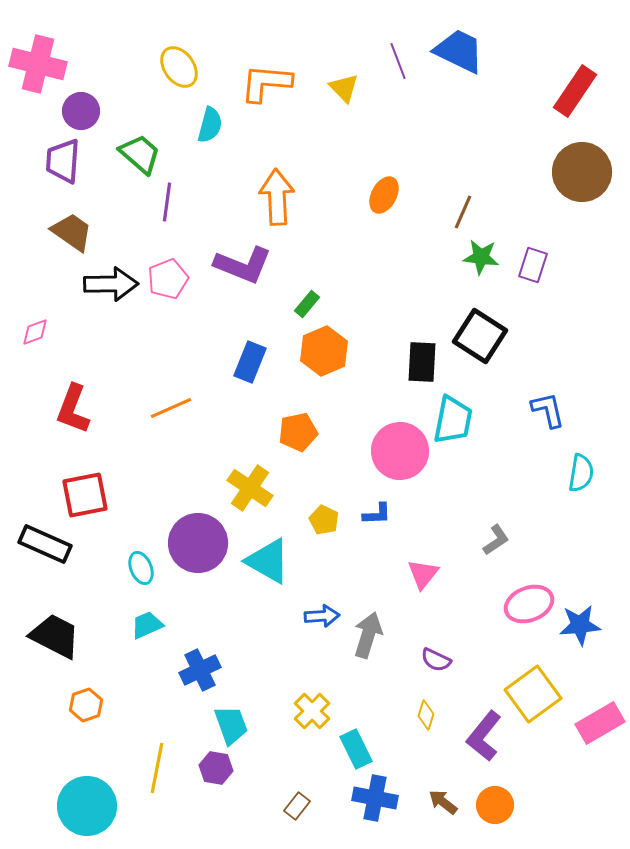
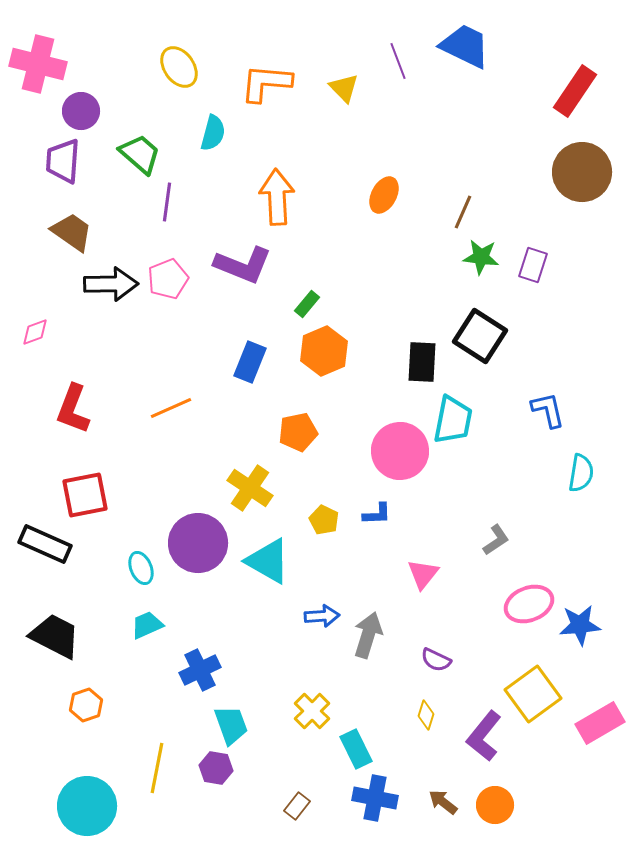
blue trapezoid at (459, 51): moved 6 px right, 5 px up
cyan semicircle at (210, 125): moved 3 px right, 8 px down
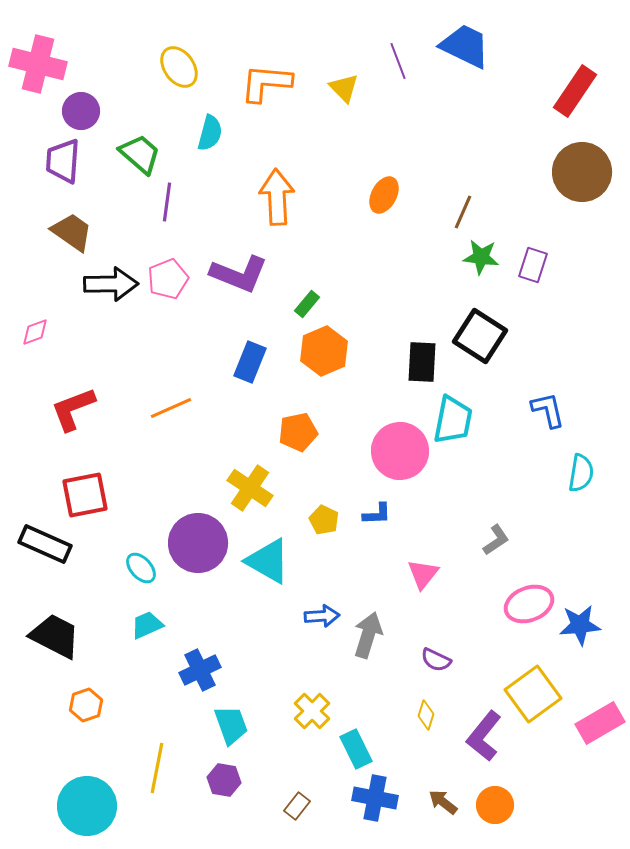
cyan semicircle at (213, 133): moved 3 px left
purple L-shape at (243, 265): moved 4 px left, 9 px down
red L-shape at (73, 409): rotated 48 degrees clockwise
cyan ellipse at (141, 568): rotated 20 degrees counterclockwise
purple hexagon at (216, 768): moved 8 px right, 12 px down
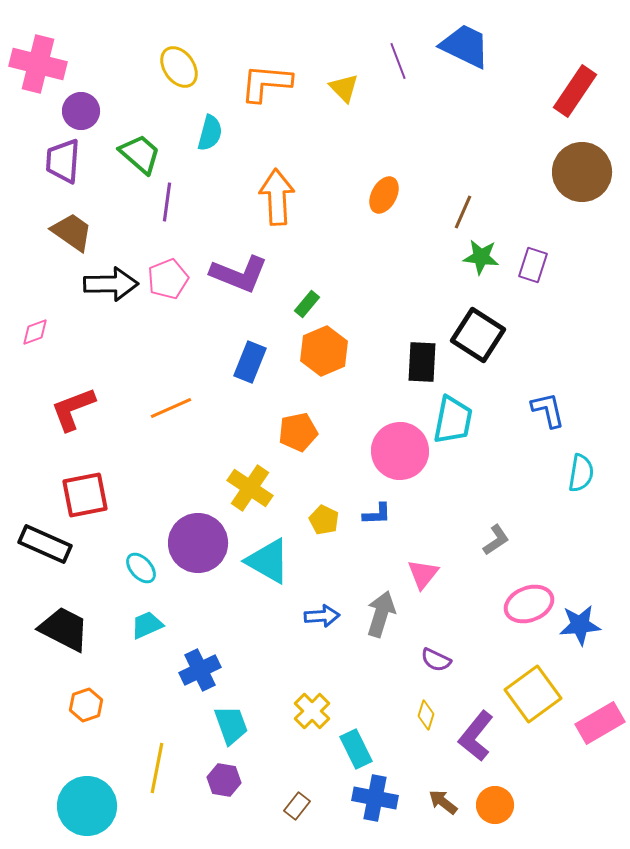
black square at (480, 336): moved 2 px left, 1 px up
gray arrow at (368, 635): moved 13 px right, 21 px up
black trapezoid at (55, 636): moved 9 px right, 7 px up
purple L-shape at (484, 736): moved 8 px left
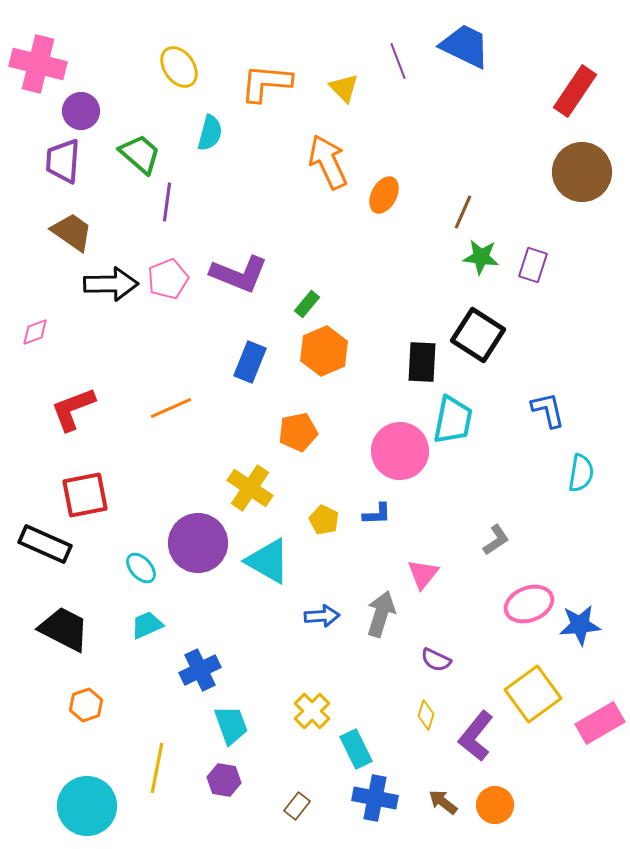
orange arrow at (277, 197): moved 51 px right, 35 px up; rotated 22 degrees counterclockwise
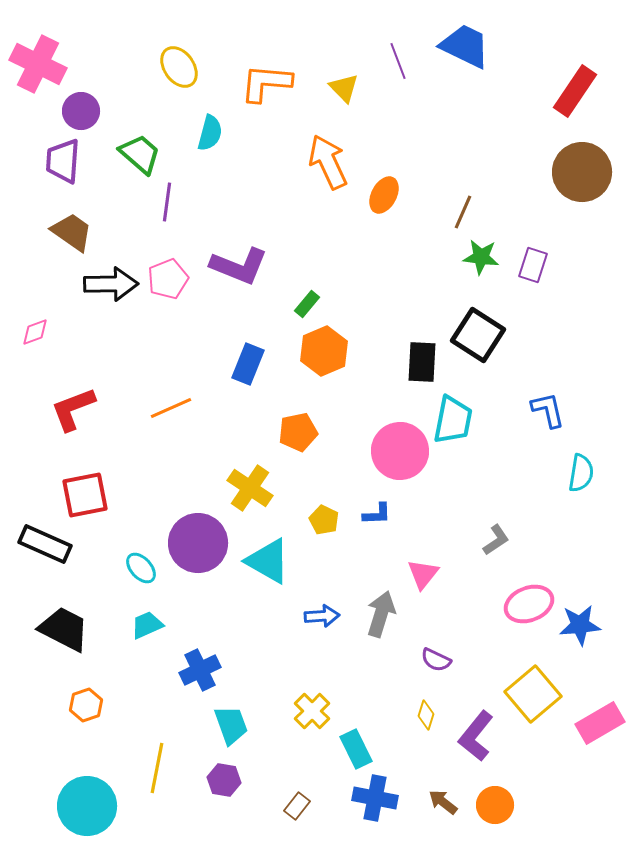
pink cross at (38, 64): rotated 12 degrees clockwise
purple L-shape at (239, 274): moved 8 px up
blue rectangle at (250, 362): moved 2 px left, 2 px down
yellow square at (533, 694): rotated 4 degrees counterclockwise
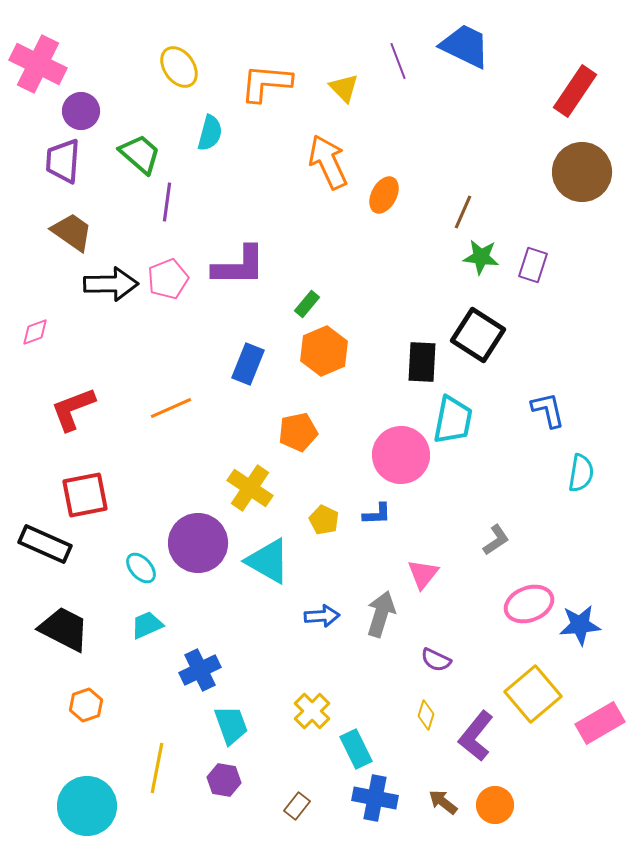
purple L-shape at (239, 266): rotated 22 degrees counterclockwise
pink circle at (400, 451): moved 1 px right, 4 px down
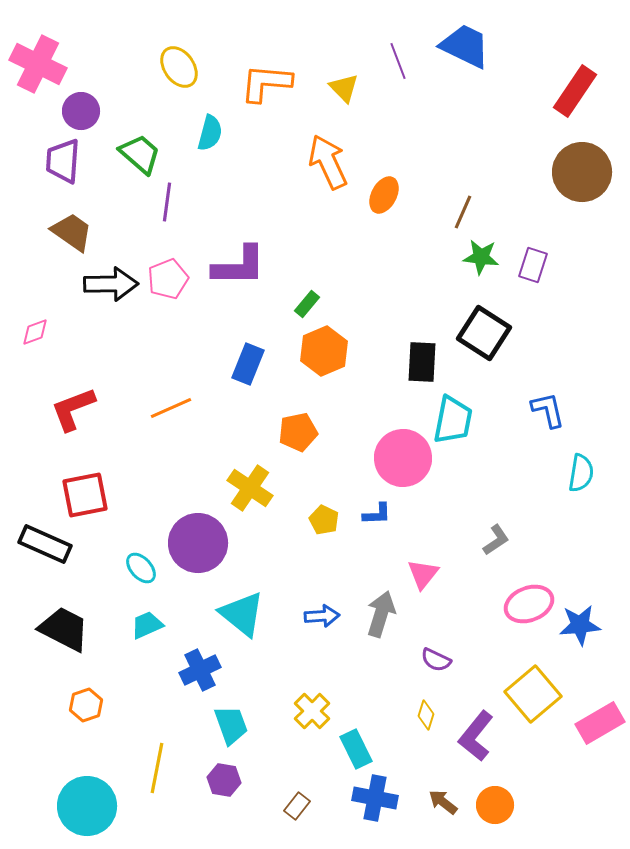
black square at (478, 335): moved 6 px right, 2 px up
pink circle at (401, 455): moved 2 px right, 3 px down
cyan triangle at (268, 561): moved 26 px left, 53 px down; rotated 9 degrees clockwise
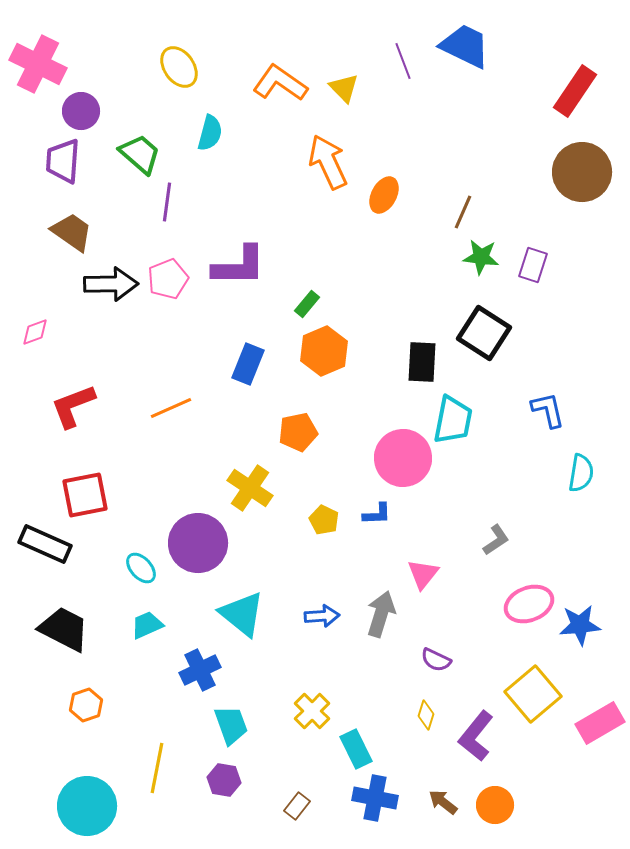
purple line at (398, 61): moved 5 px right
orange L-shape at (266, 83): moved 14 px right; rotated 30 degrees clockwise
red L-shape at (73, 409): moved 3 px up
